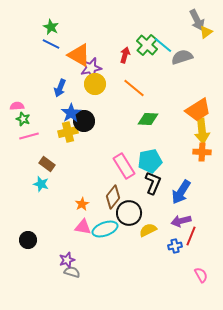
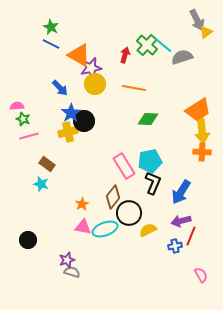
blue arrow at (60, 88): rotated 66 degrees counterclockwise
orange line at (134, 88): rotated 30 degrees counterclockwise
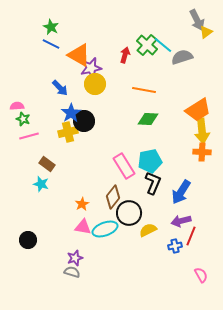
orange line at (134, 88): moved 10 px right, 2 px down
purple star at (67, 260): moved 8 px right, 2 px up
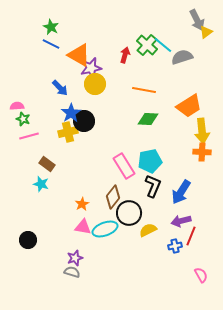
orange trapezoid at (198, 110): moved 9 px left, 4 px up
black L-shape at (153, 183): moved 3 px down
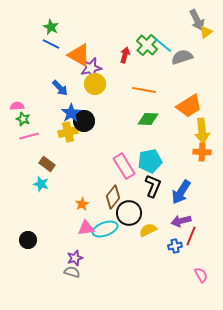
pink triangle at (83, 227): moved 3 px right, 1 px down; rotated 18 degrees counterclockwise
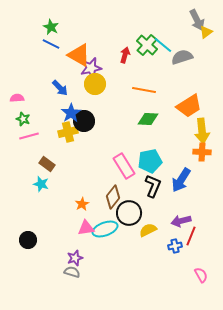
pink semicircle at (17, 106): moved 8 px up
blue arrow at (181, 192): moved 12 px up
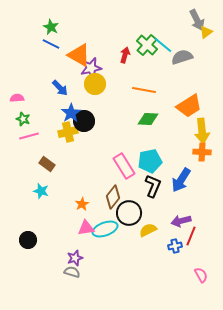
cyan star at (41, 184): moved 7 px down
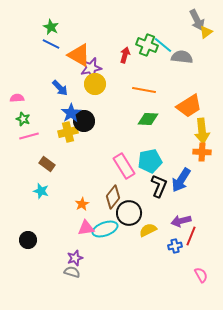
green cross at (147, 45): rotated 20 degrees counterclockwise
gray semicircle at (182, 57): rotated 25 degrees clockwise
black L-shape at (153, 186): moved 6 px right
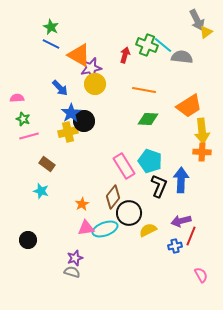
cyan pentagon at (150, 161): rotated 30 degrees clockwise
blue arrow at (181, 180): rotated 150 degrees clockwise
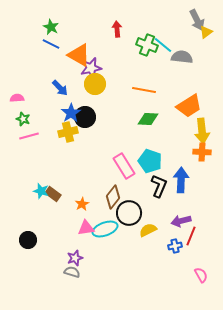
red arrow at (125, 55): moved 8 px left, 26 px up; rotated 21 degrees counterclockwise
black circle at (84, 121): moved 1 px right, 4 px up
brown rectangle at (47, 164): moved 6 px right, 30 px down
